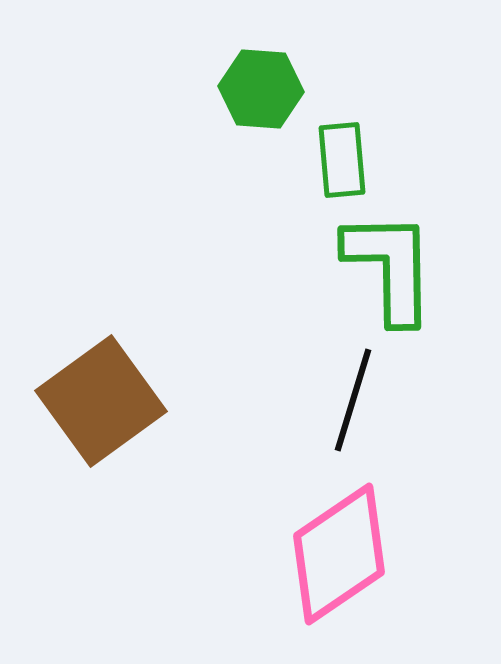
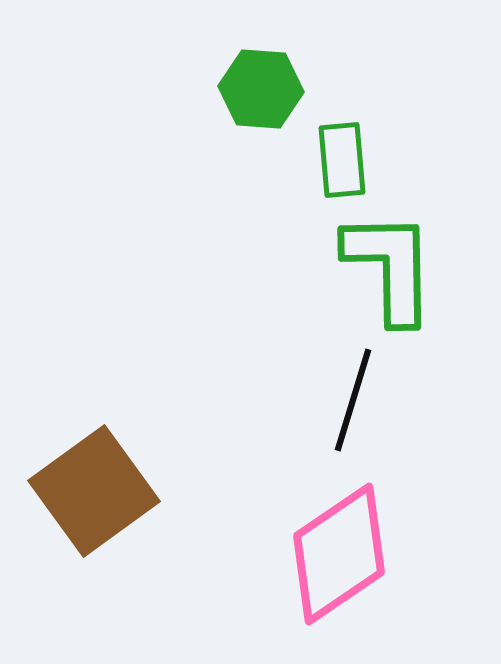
brown square: moved 7 px left, 90 px down
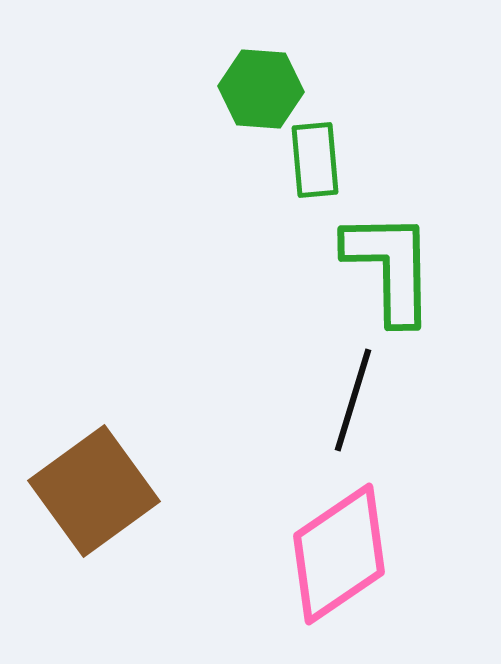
green rectangle: moved 27 px left
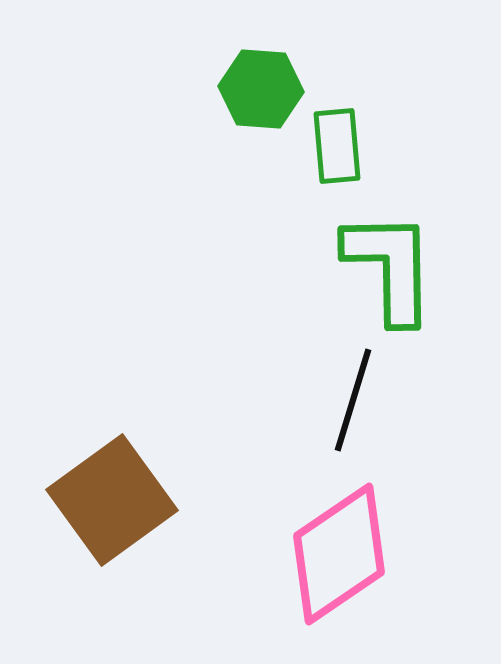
green rectangle: moved 22 px right, 14 px up
brown square: moved 18 px right, 9 px down
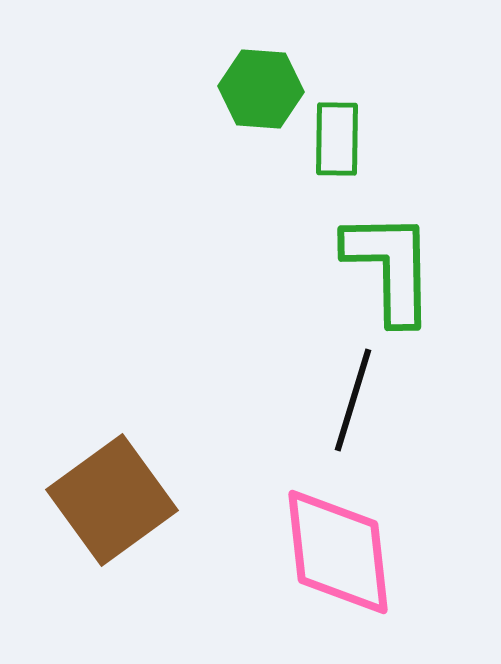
green rectangle: moved 7 px up; rotated 6 degrees clockwise
pink diamond: moved 1 px left, 2 px up; rotated 62 degrees counterclockwise
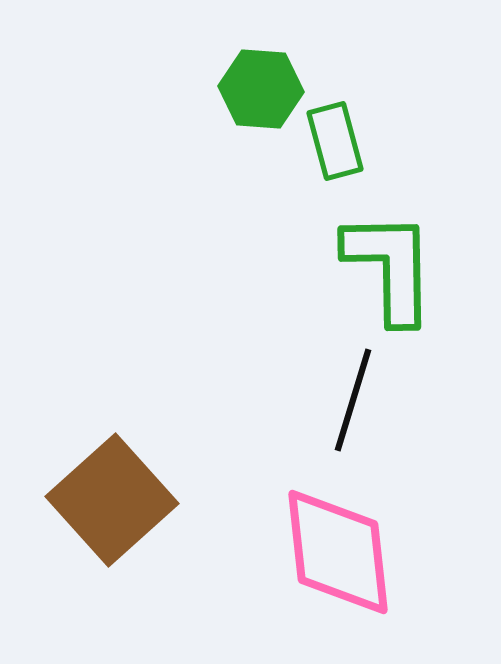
green rectangle: moved 2 px left, 2 px down; rotated 16 degrees counterclockwise
brown square: rotated 6 degrees counterclockwise
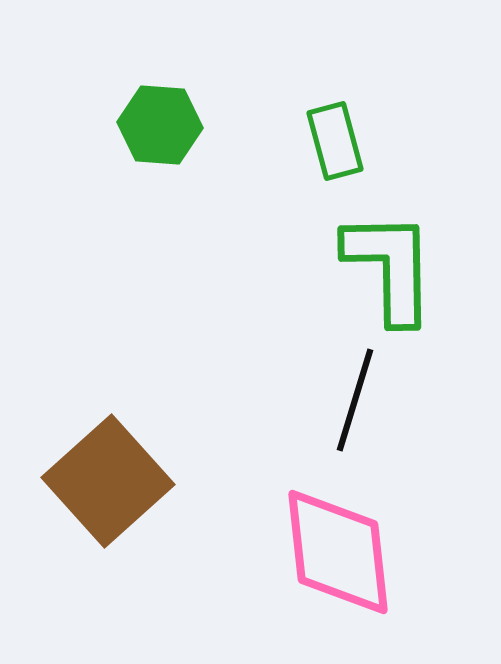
green hexagon: moved 101 px left, 36 px down
black line: moved 2 px right
brown square: moved 4 px left, 19 px up
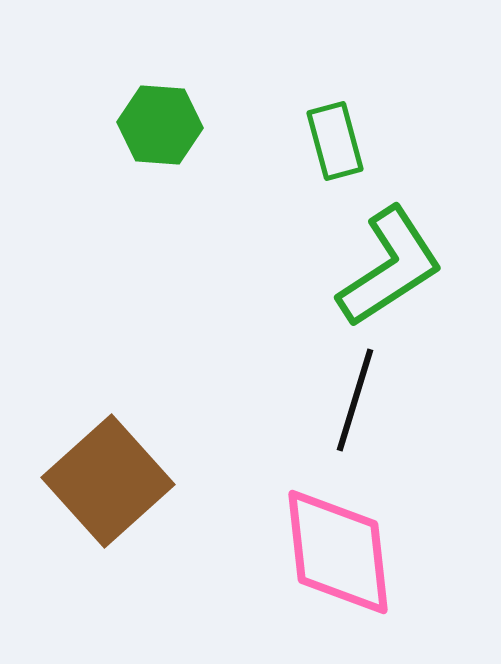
green L-shape: rotated 58 degrees clockwise
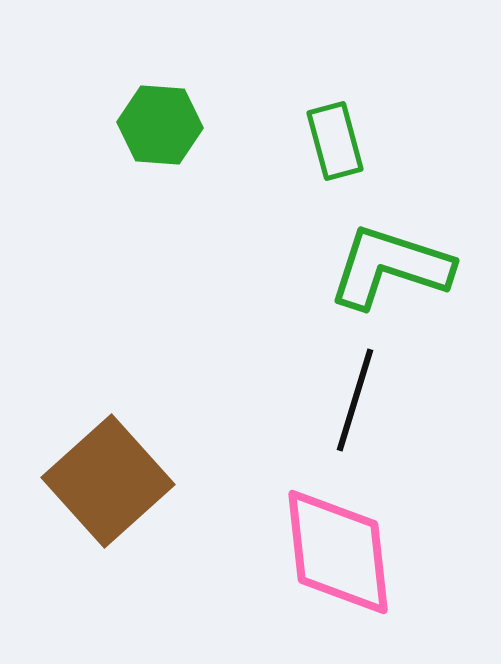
green L-shape: rotated 129 degrees counterclockwise
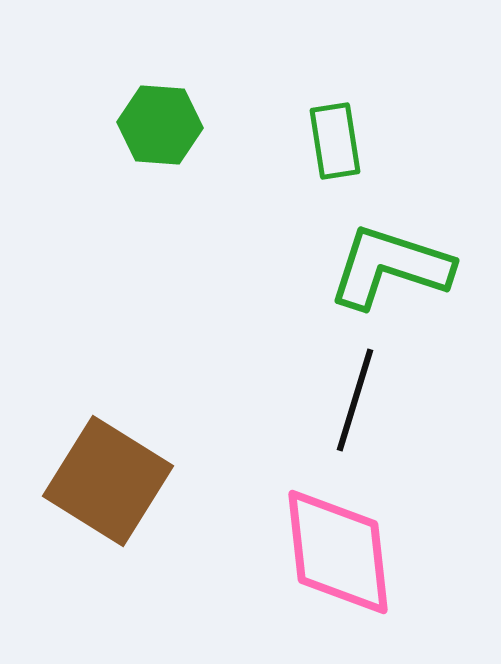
green rectangle: rotated 6 degrees clockwise
brown square: rotated 16 degrees counterclockwise
